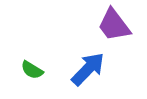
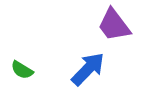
green semicircle: moved 10 px left
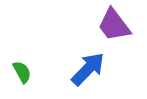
green semicircle: moved 2 px down; rotated 150 degrees counterclockwise
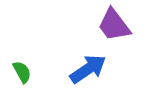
blue arrow: rotated 12 degrees clockwise
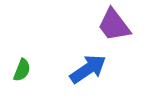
green semicircle: moved 2 px up; rotated 50 degrees clockwise
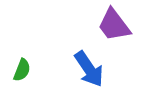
blue arrow: moved 1 px right; rotated 90 degrees clockwise
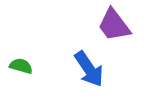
green semicircle: moved 1 px left, 4 px up; rotated 95 degrees counterclockwise
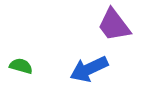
blue arrow: rotated 99 degrees clockwise
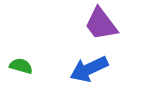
purple trapezoid: moved 13 px left, 1 px up
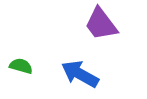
blue arrow: moved 9 px left, 5 px down; rotated 54 degrees clockwise
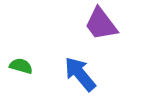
blue arrow: rotated 21 degrees clockwise
